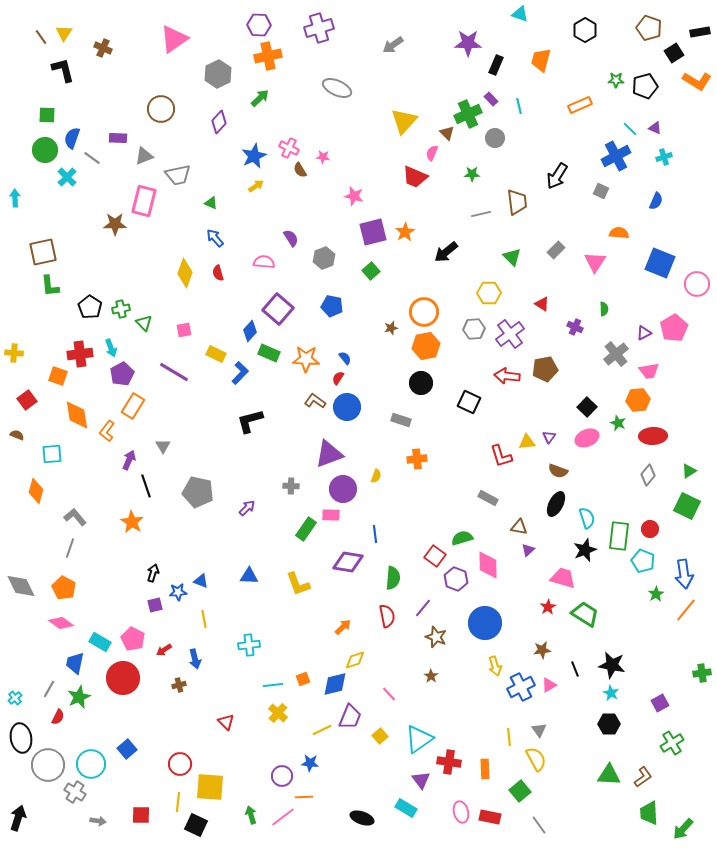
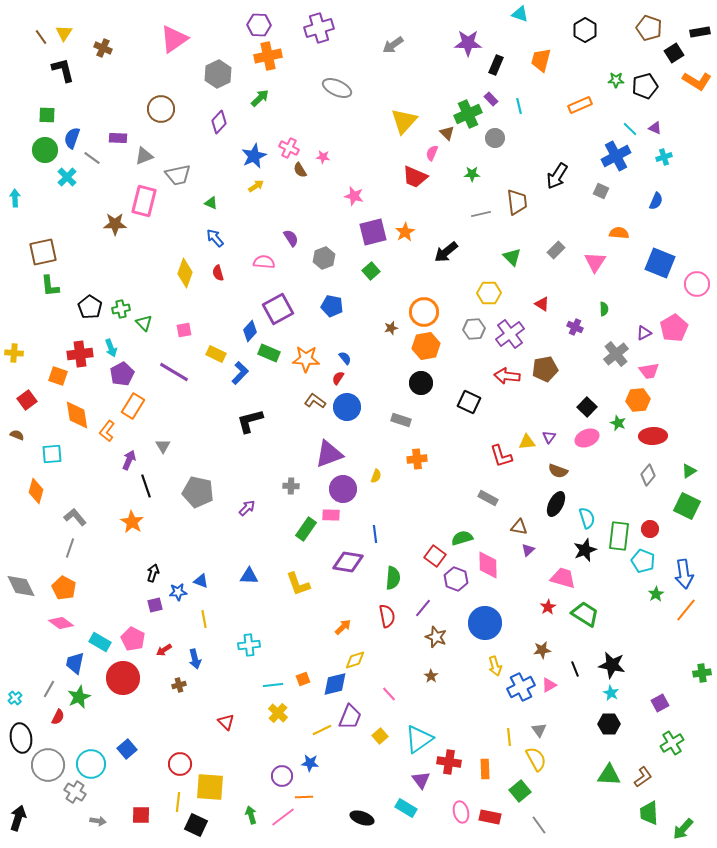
purple square at (278, 309): rotated 20 degrees clockwise
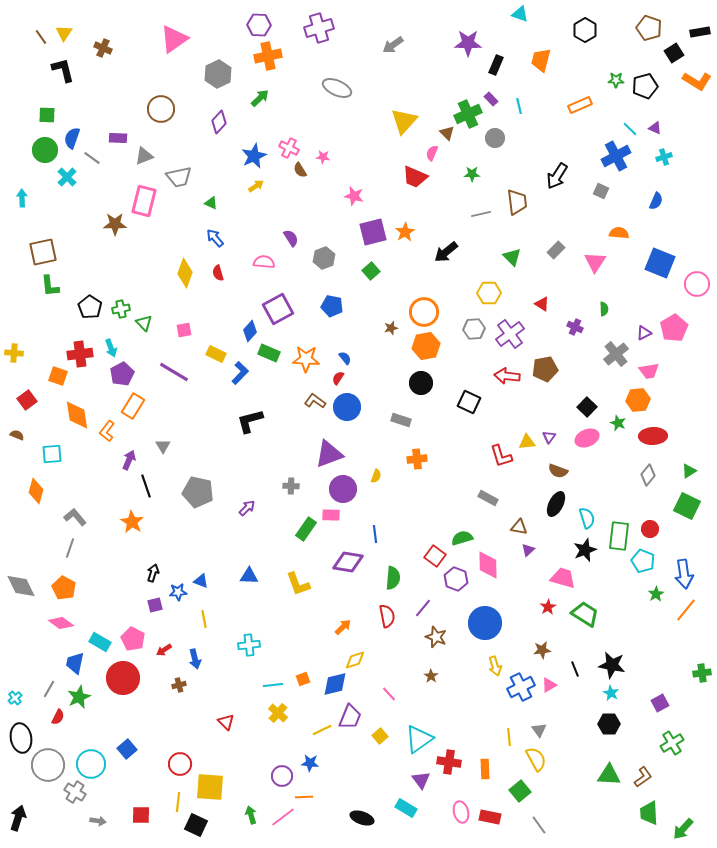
gray trapezoid at (178, 175): moved 1 px right, 2 px down
cyan arrow at (15, 198): moved 7 px right
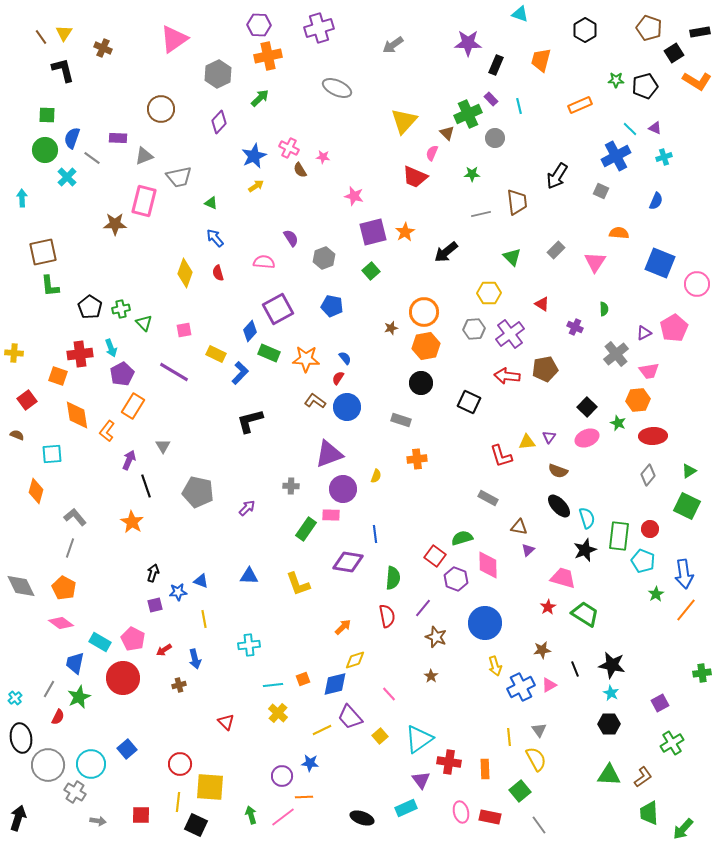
black ellipse at (556, 504): moved 3 px right, 2 px down; rotated 70 degrees counterclockwise
purple trapezoid at (350, 717): rotated 116 degrees clockwise
cyan rectangle at (406, 808): rotated 55 degrees counterclockwise
